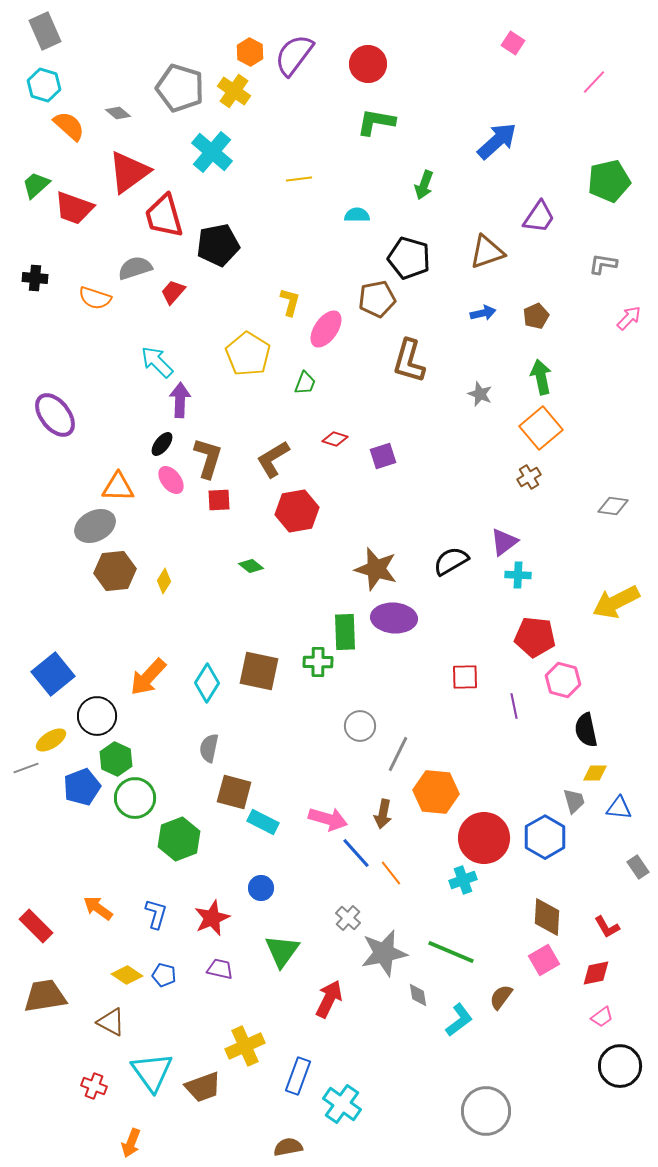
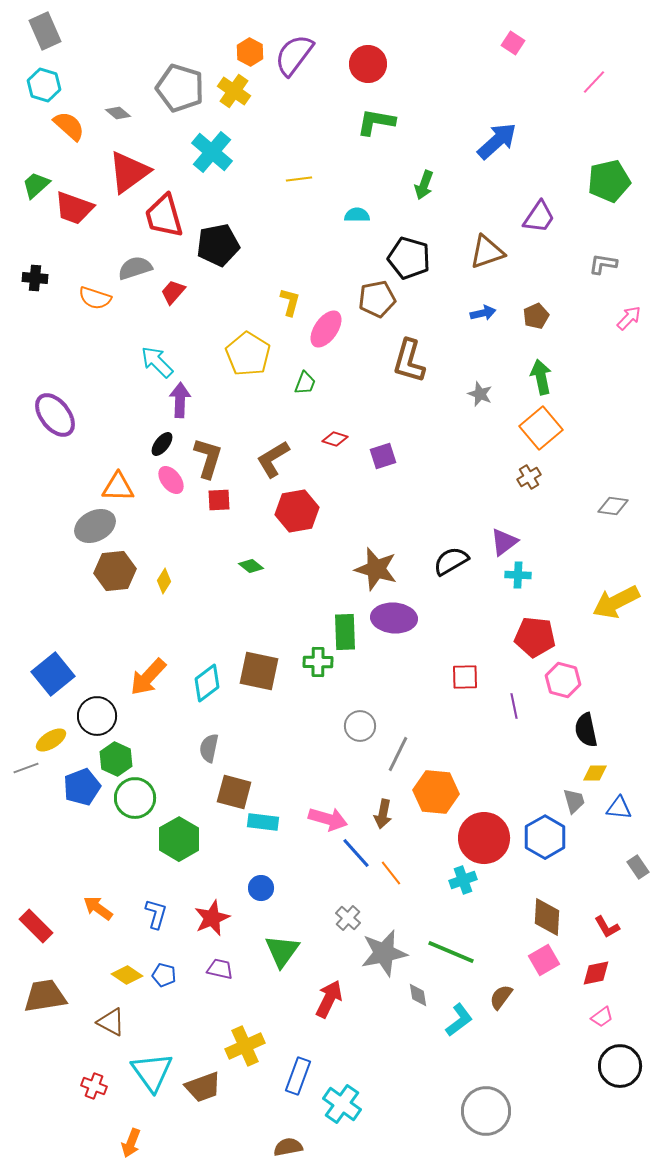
cyan diamond at (207, 683): rotated 21 degrees clockwise
cyan rectangle at (263, 822): rotated 20 degrees counterclockwise
green hexagon at (179, 839): rotated 9 degrees counterclockwise
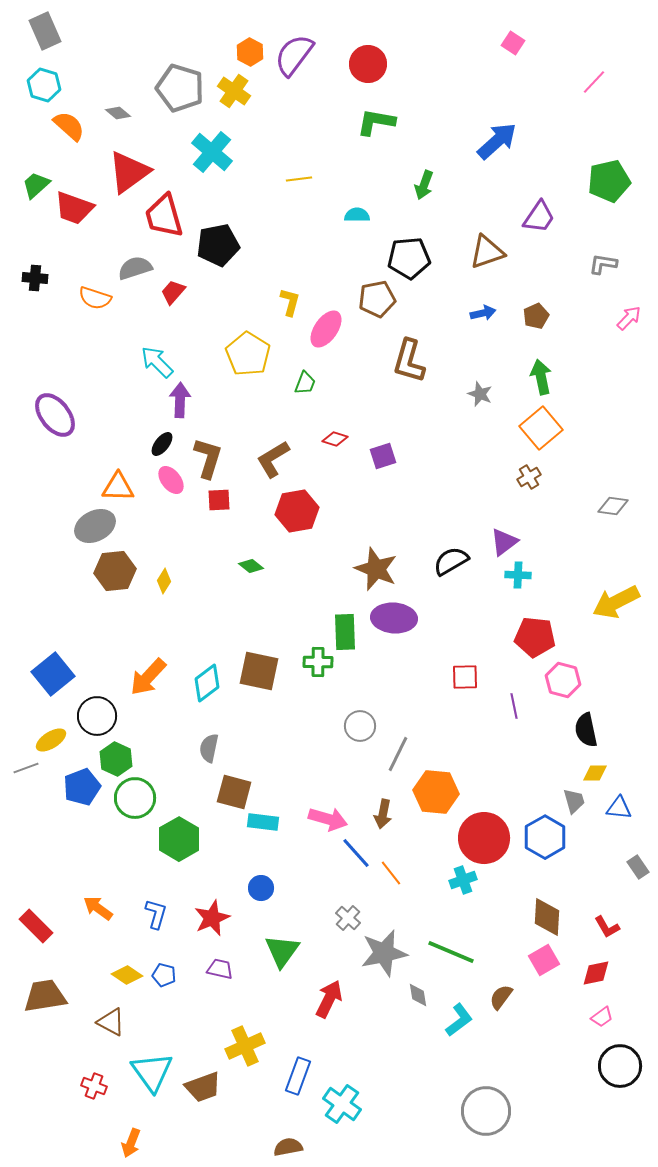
black pentagon at (409, 258): rotated 21 degrees counterclockwise
brown star at (376, 569): rotated 6 degrees clockwise
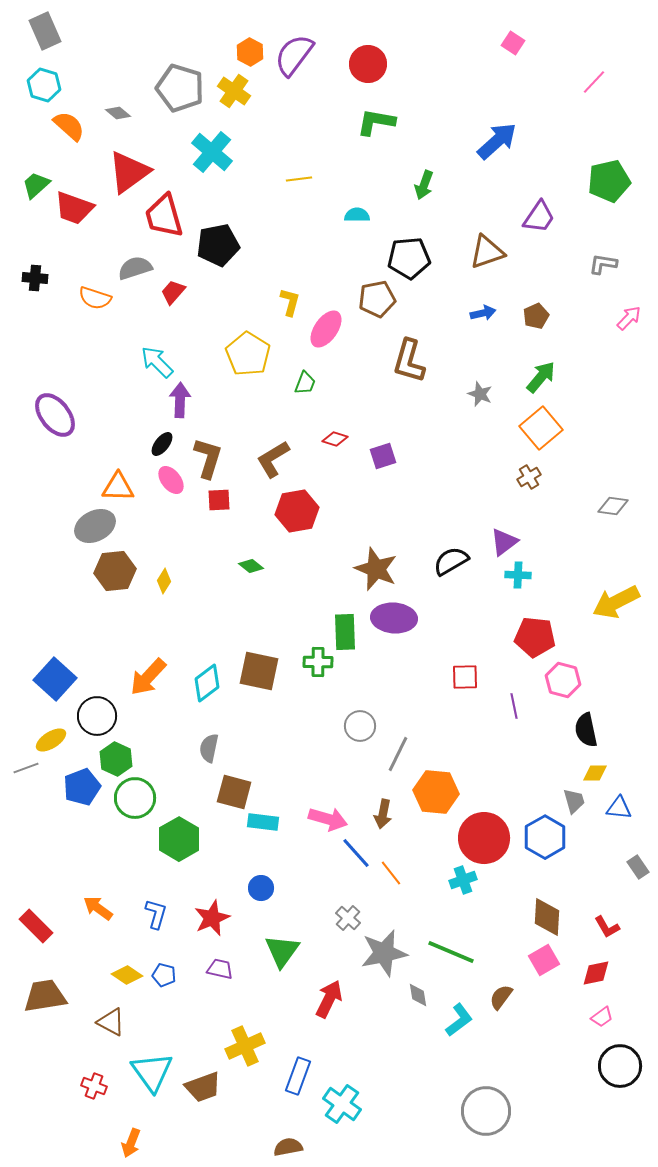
green arrow at (541, 377): rotated 52 degrees clockwise
blue square at (53, 674): moved 2 px right, 5 px down; rotated 9 degrees counterclockwise
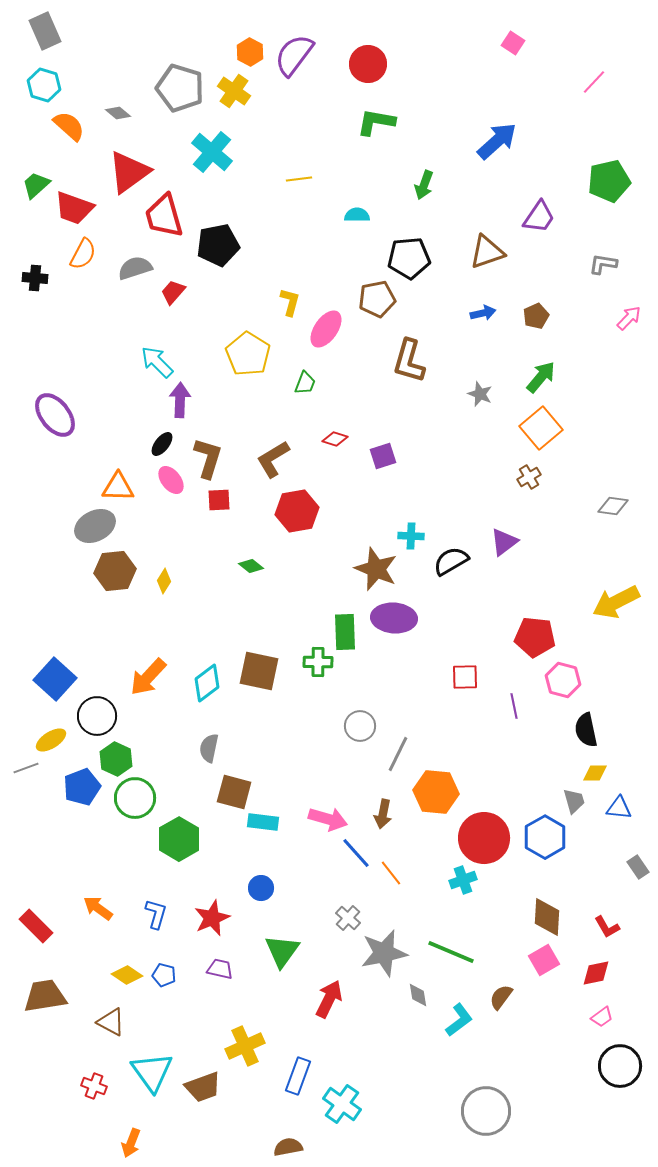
orange semicircle at (95, 298): moved 12 px left, 44 px up; rotated 80 degrees counterclockwise
cyan cross at (518, 575): moved 107 px left, 39 px up
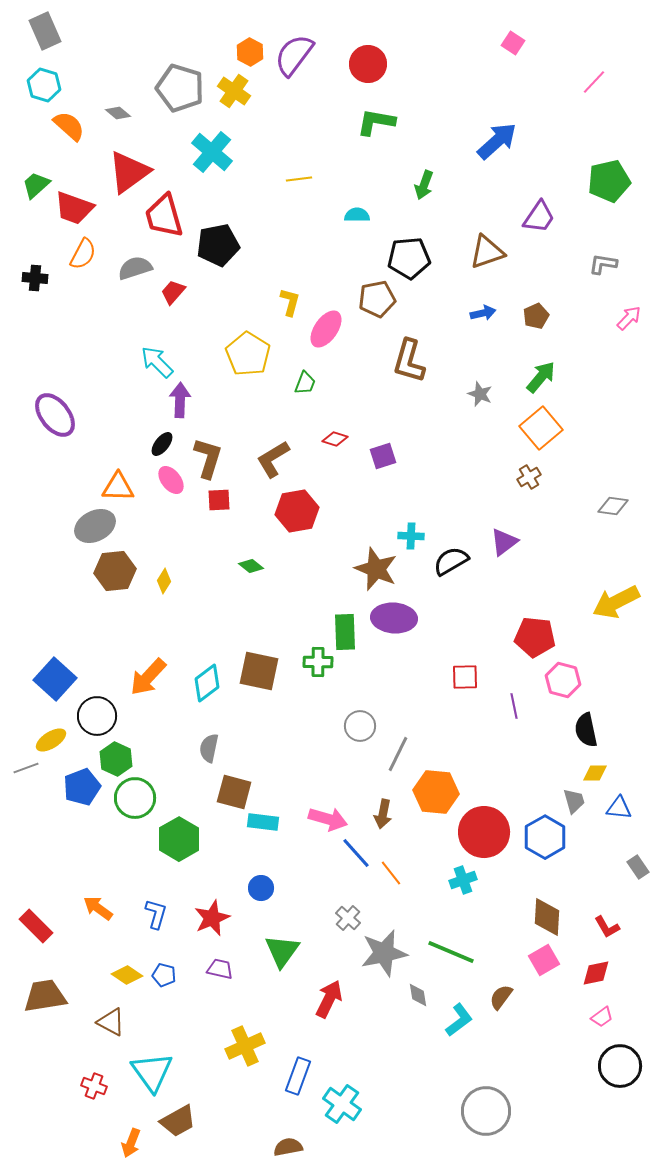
red circle at (484, 838): moved 6 px up
brown trapezoid at (203, 1087): moved 25 px left, 34 px down; rotated 9 degrees counterclockwise
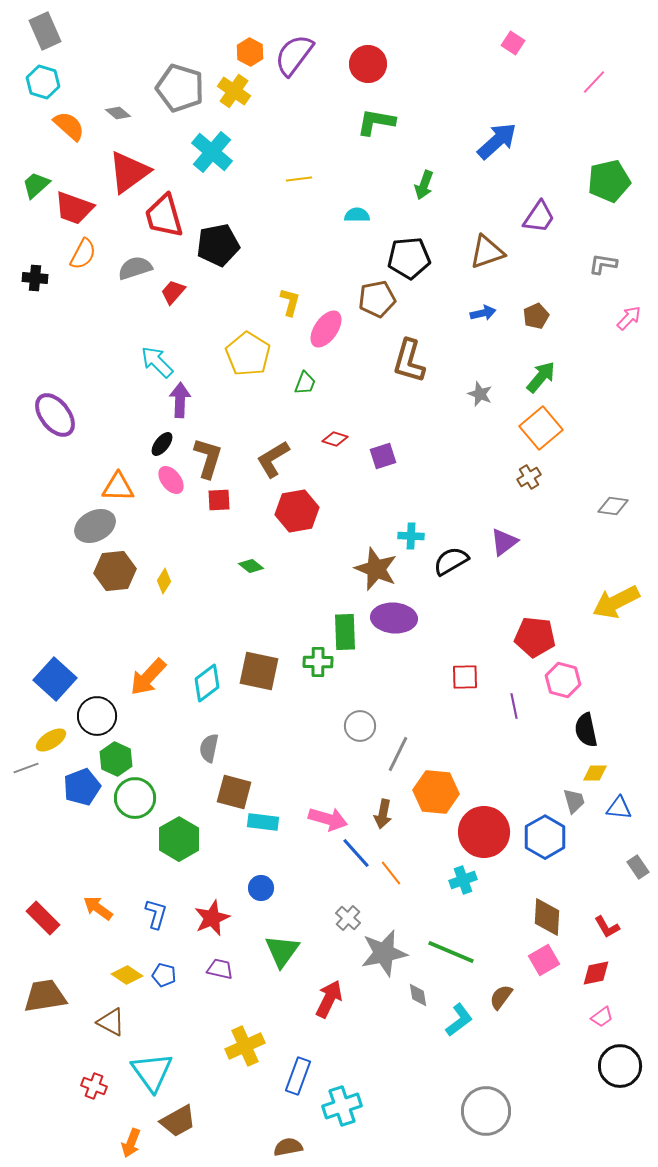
cyan hexagon at (44, 85): moved 1 px left, 3 px up
red rectangle at (36, 926): moved 7 px right, 8 px up
cyan cross at (342, 1104): moved 2 px down; rotated 36 degrees clockwise
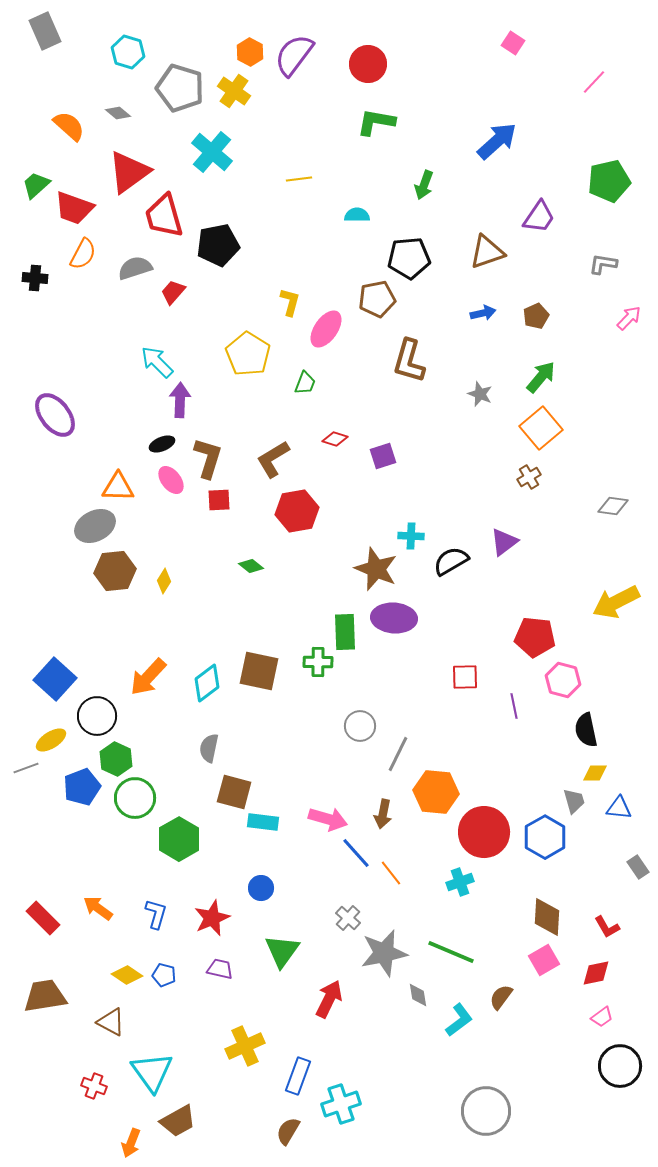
cyan hexagon at (43, 82): moved 85 px right, 30 px up
black ellipse at (162, 444): rotated 30 degrees clockwise
cyan cross at (463, 880): moved 3 px left, 2 px down
cyan cross at (342, 1106): moved 1 px left, 2 px up
brown semicircle at (288, 1147): moved 16 px up; rotated 48 degrees counterclockwise
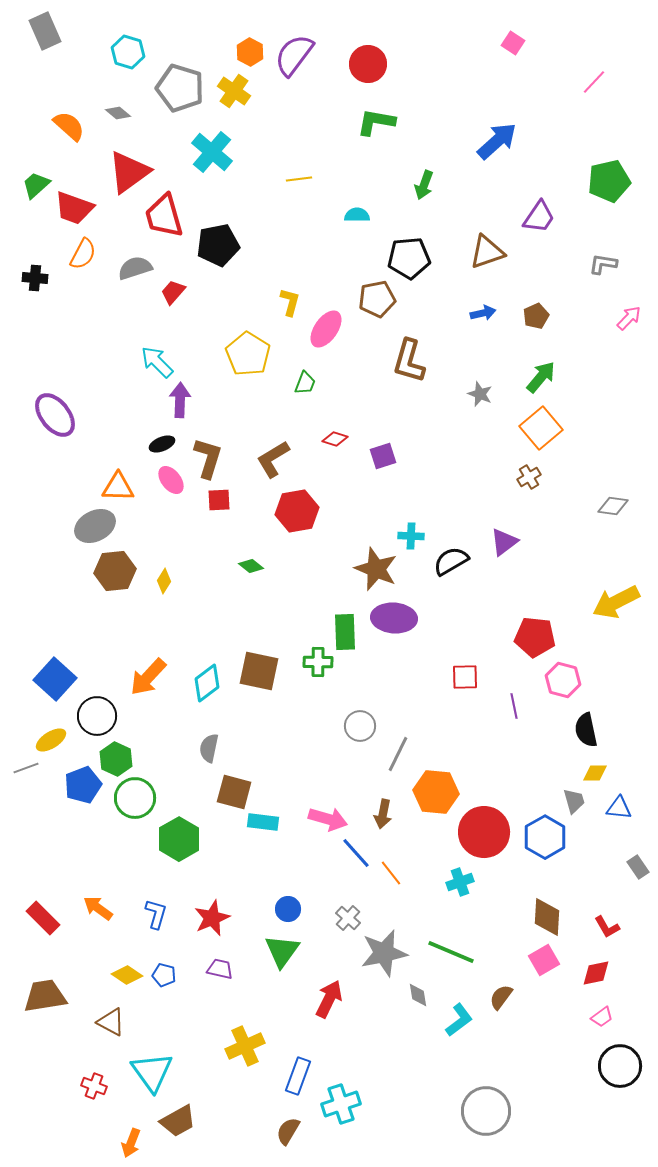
blue pentagon at (82, 787): moved 1 px right, 2 px up
blue circle at (261, 888): moved 27 px right, 21 px down
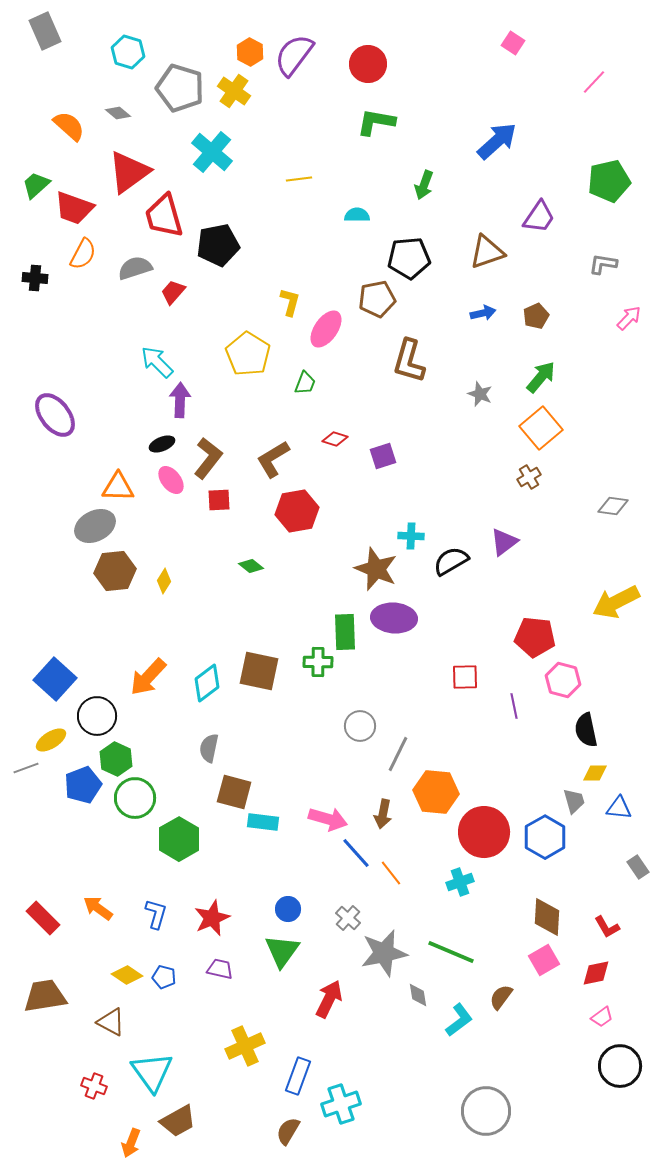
brown L-shape at (208, 458): rotated 21 degrees clockwise
blue pentagon at (164, 975): moved 2 px down
